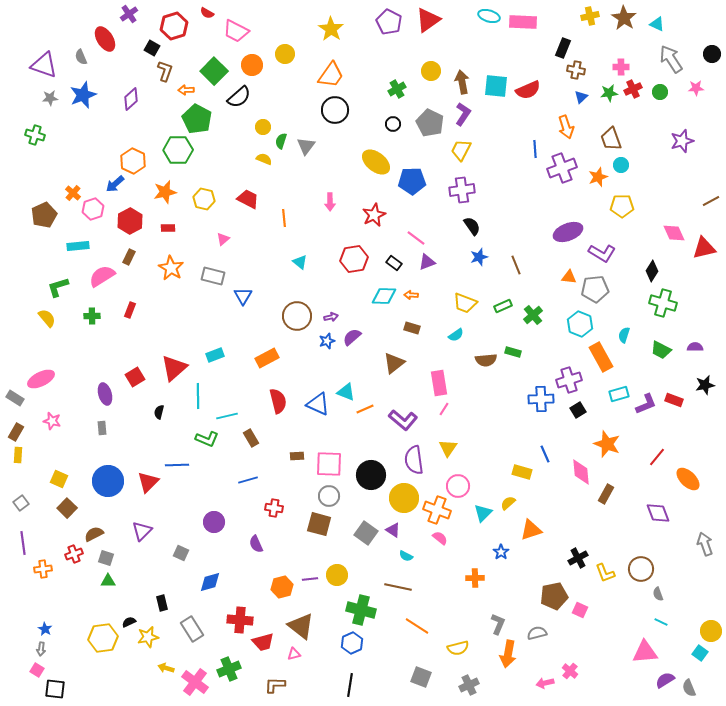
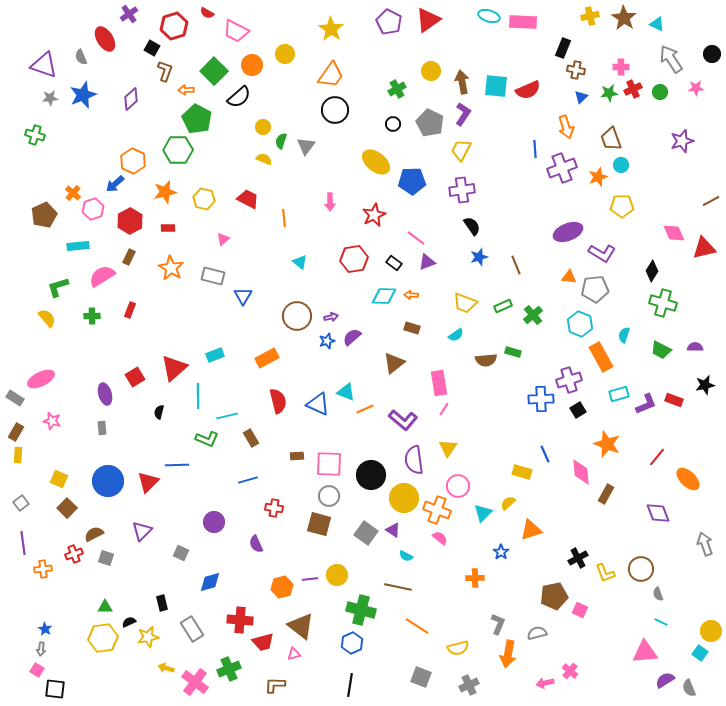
green triangle at (108, 581): moved 3 px left, 26 px down
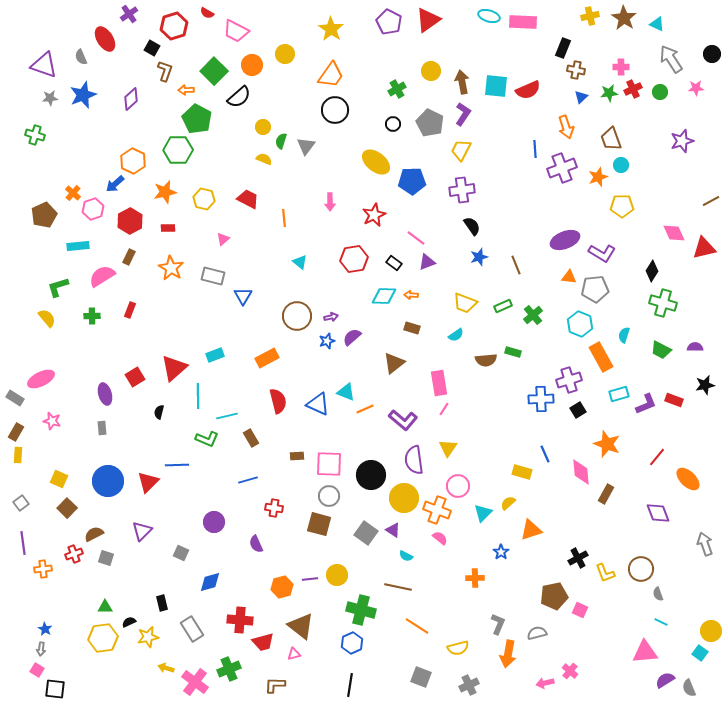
purple ellipse at (568, 232): moved 3 px left, 8 px down
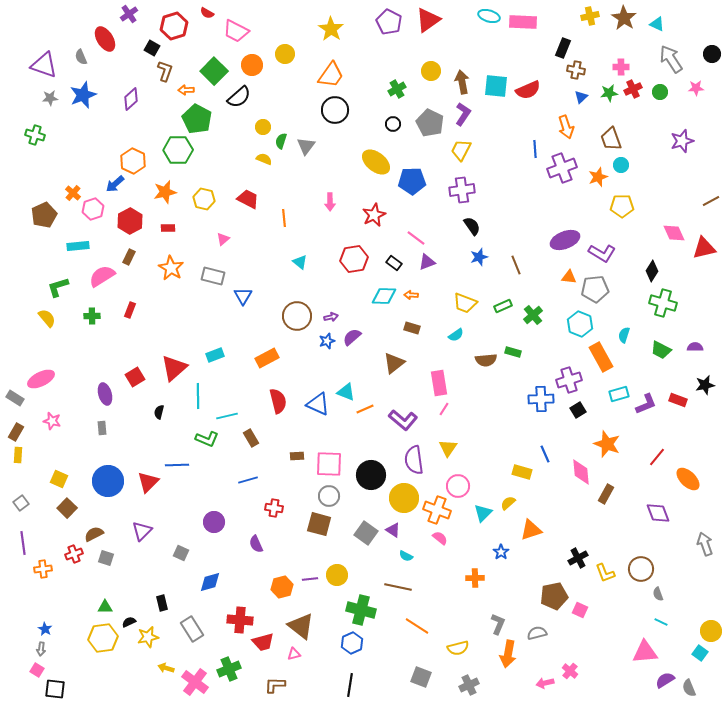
red rectangle at (674, 400): moved 4 px right
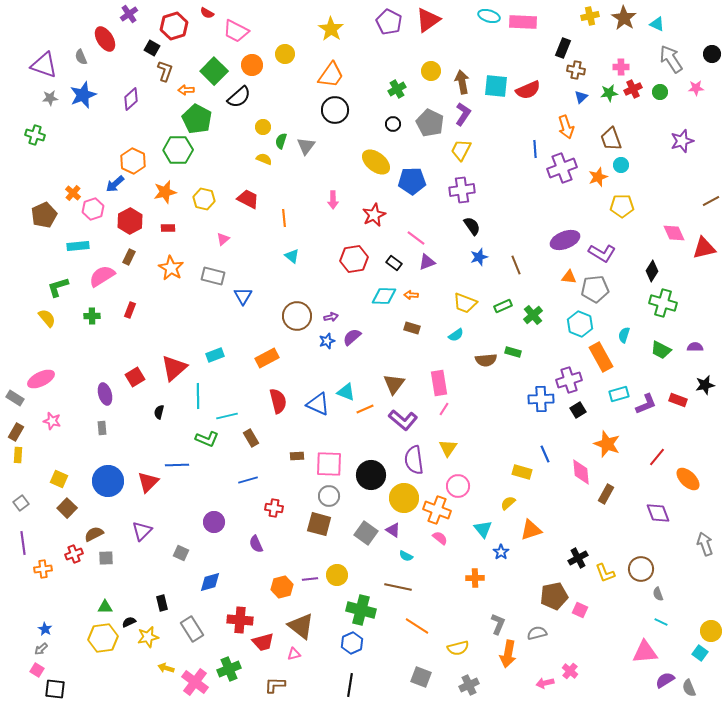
pink arrow at (330, 202): moved 3 px right, 2 px up
cyan triangle at (300, 262): moved 8 px left, 6 px up
brown triangle at (394, 363): moved 21 px down; rotated 15 degrees counterclockwise
cyan triangle at (483, 513): moved 16 px down; rotated 24 degrees counterclockwise
gray square at (106, 558): rotated 21 degrees counterclockwise
gray arrow at (41, 649): rotated 40 degrees clockwise
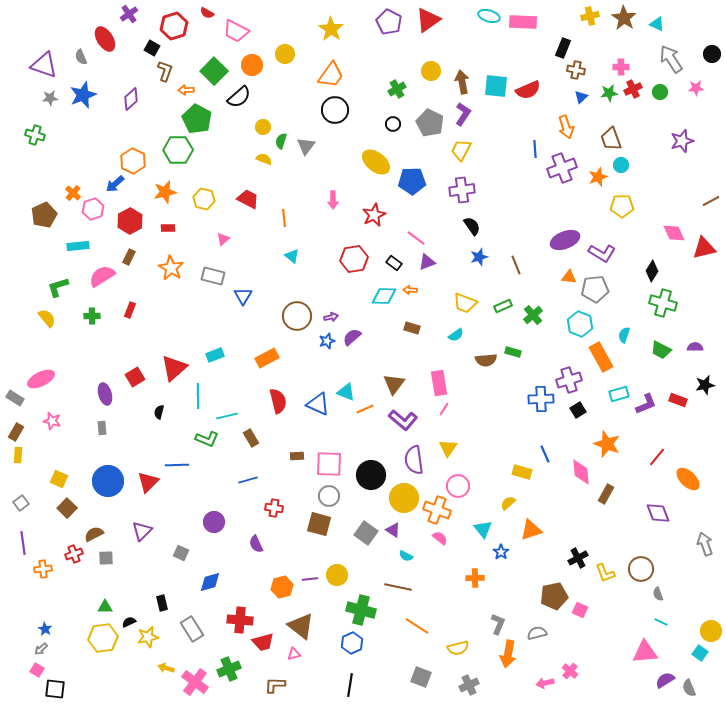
orange arrow at (411, 295): moved 1 px left, 5 px up
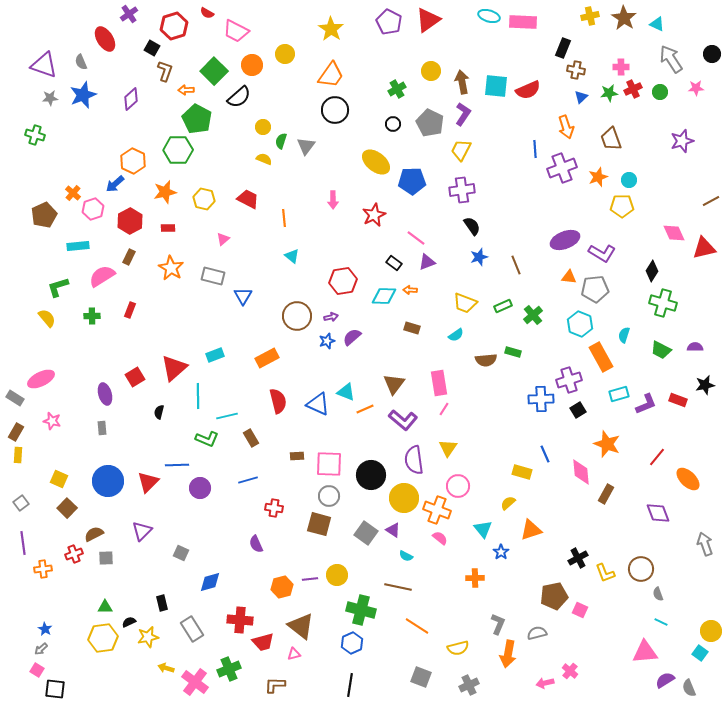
gray semicircle at (81, 57): moved 5 px down
cyan circle at (621, 165): moved 8 px right, 15 px down
red hexagon at (354, 259): moved 11 px left, 22 px down
purple circle at (214, 522): moved 14 px left, 34 px up
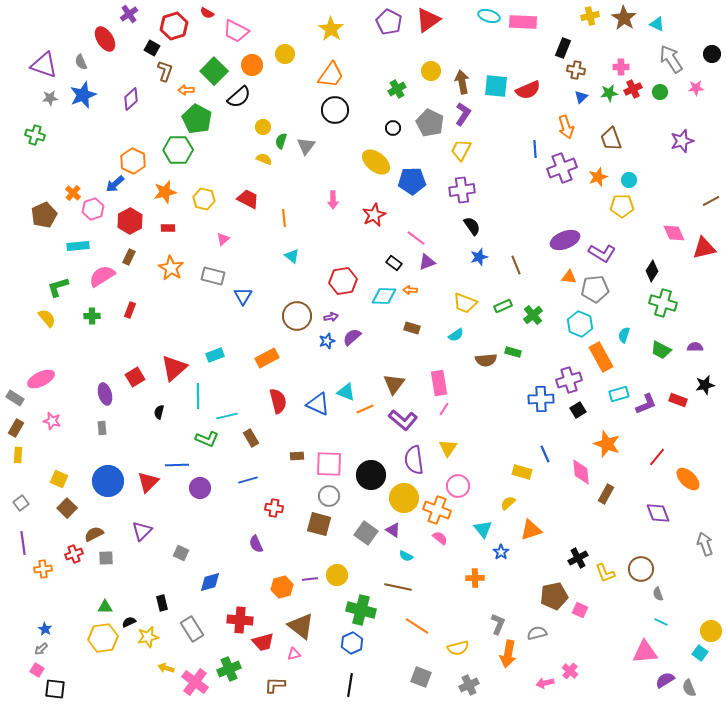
black circle at (393, 124): moved 4 px down
brown rectangle at (16, 432): moved 4 px up
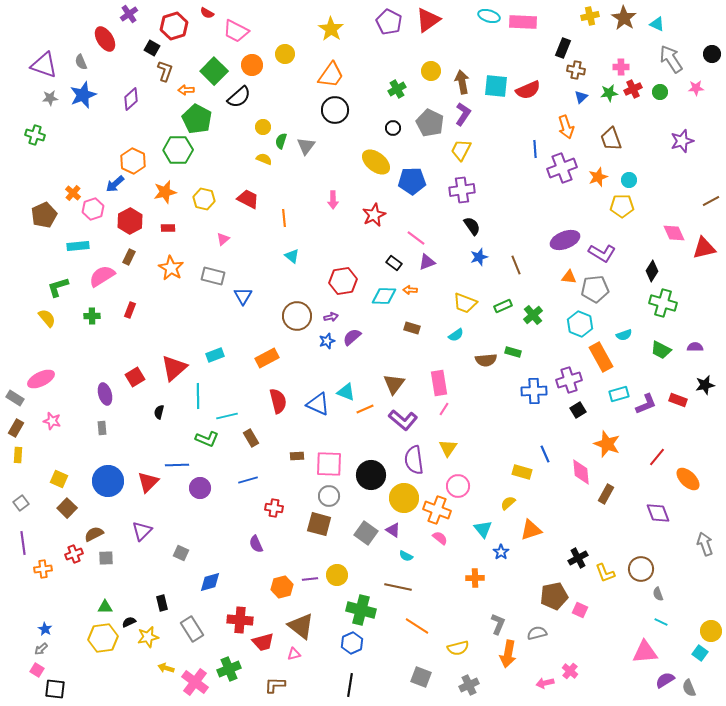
cyan semicircle at (624, 335): rotated 126 degrees counterclockwise
blue cross at (541, 399): moved 7 px left, 8 px up
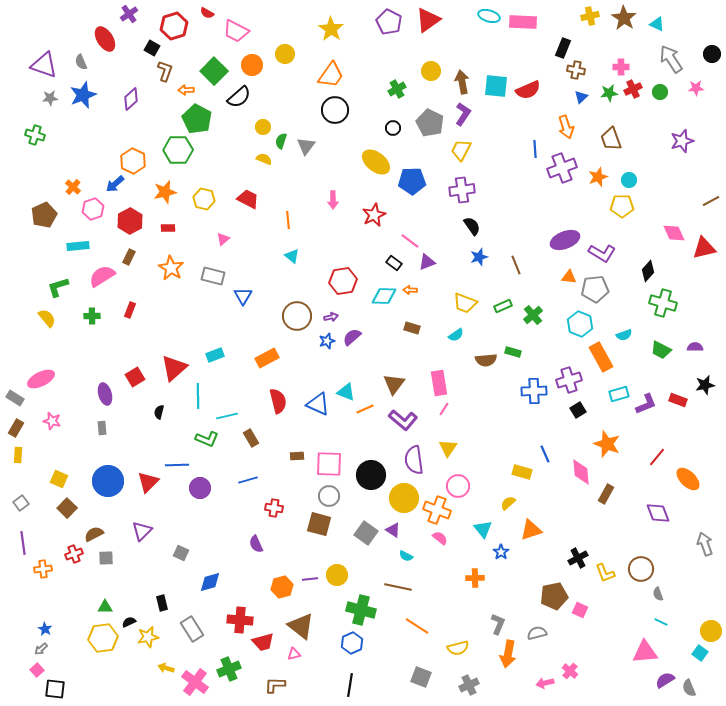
orange cross at (73, 193): moved 6 px up
orange line at (284, 218): moved 4 px right, 2 px down
pink line at (416, 238): moved 6 px left, 3 px down
black diamond at (652, 271): moved 4 px left; rotated 10 degrees clockwise
pink square at (37, 670): rotated 16 degrees clockwise
